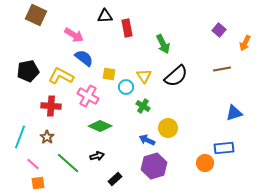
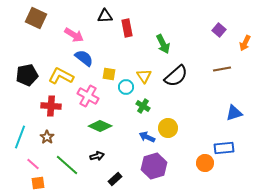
brown square: moved 3 px down
black pentagon: moved 1 px left, 4 px down
blue arrow: moved 3 px up
green line: moved 1 px left, 2 px down
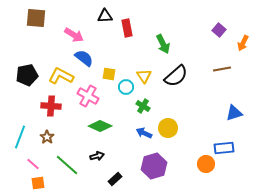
brown square: rotated 20 degrees counterclockwise
orange arrow: moved 2 px left
blue arrow: moved 3 px left, 4 px up
orange circle: moved 1 px right, 1 px down
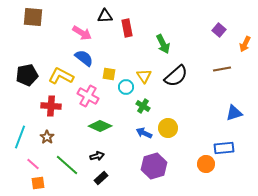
brown square: moved 3 px left, 1 px up
pink arrow: moved 8 px right, 2 px up
orange arrow: moved 2 px right, 1 px down
black rectangle: moved 14 px left, 1 px up
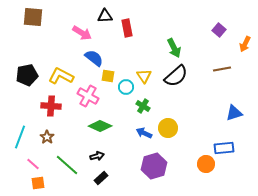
green arrow: moved 11 px right, 4 px down
blue semicircle: moved 10 px right
yellow square: moved 1 px left, 2 px down
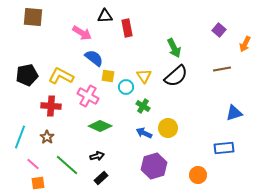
orange circle: moved 8 px left, 11 px down
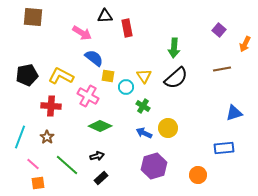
green arrow: rotated 30 degrees clockwise
black semicircle: moved 2 px down
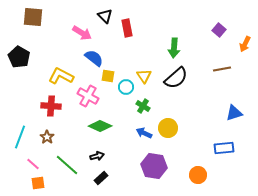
black triangle: rotated 49 degrees clockwise
black pentagon: moved 8 px left, 18 px up; rotated 30 degrees counterclockwise
purple hexagon: rotated 25 degrees clockwise
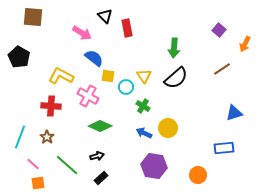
brown line: rotated 24 degrees counterclockwise
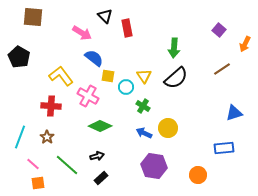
yellow L-shape: rotated 25 degrees clockwise
